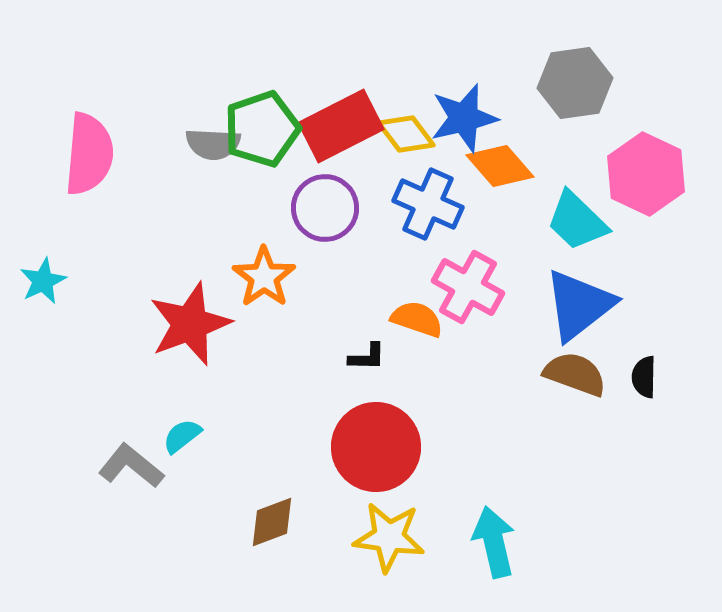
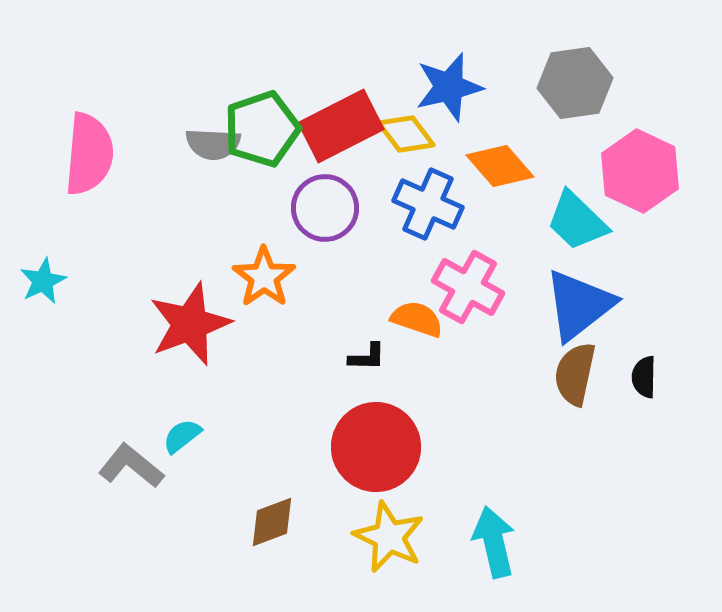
blue star: moved 15 px left, 31 px up
pink hexagon: moved 6 px left, 3 px up
brown semicircle: rotated 98 degrees counterclockwise
yellow star: rotated 18 degrees clockwise
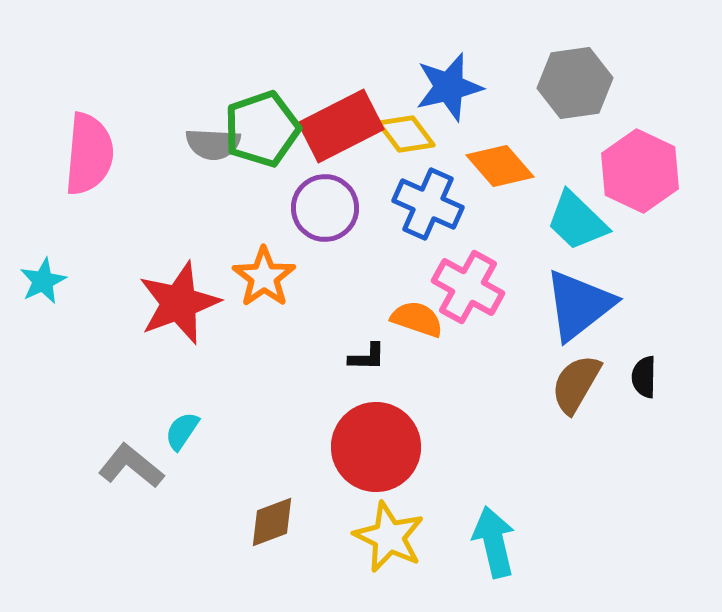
red star: moved 11 px left, 21 px up
brown semicircle: moved 1 px right, 10 px down; rotated 18 degrees clockwise
cyan semicircle: moved 5 px up; rotated 18 degrees counterclockwise
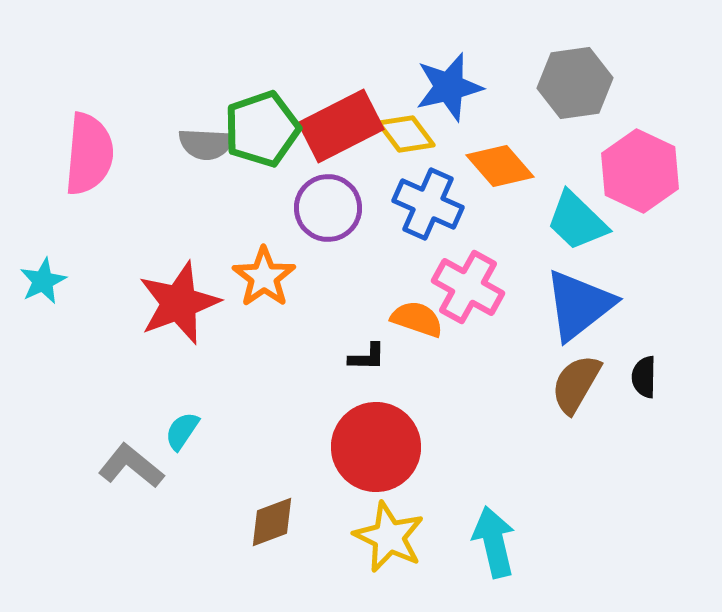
gray semicircle: moved 7 px left
purple circle: moved 3 px right
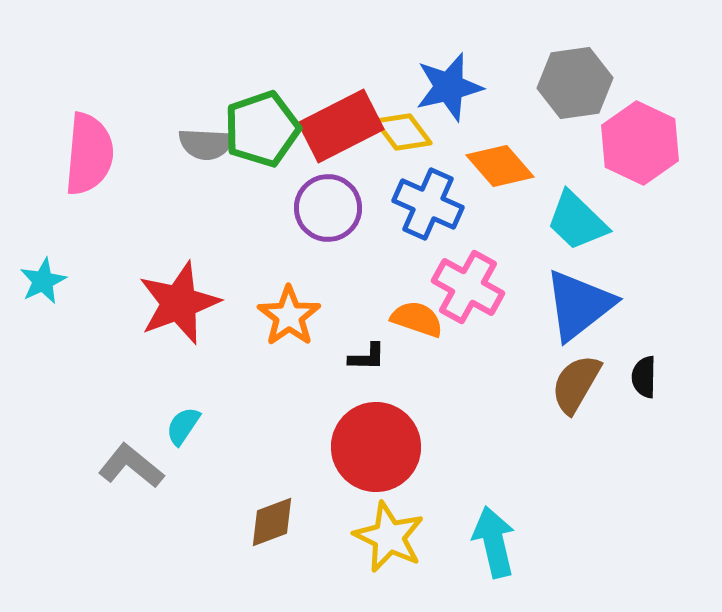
yellow diamond: moved 3 px left, 2 px up
pink hexagon: moved 28 px up
orange star: moved 25 px right, 39 px down
cyan semicircle: moved 1 px right, 5 px up
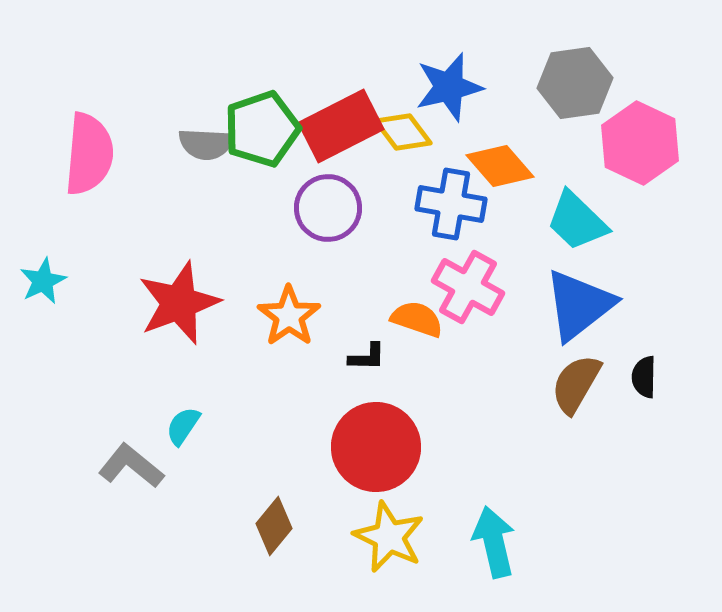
blue cross: moved 23 px right; rotated 14 degrees counterclockwise
brown diamond: moved 2 px right, 4 px down; rotated 30 degrees counterclockwise
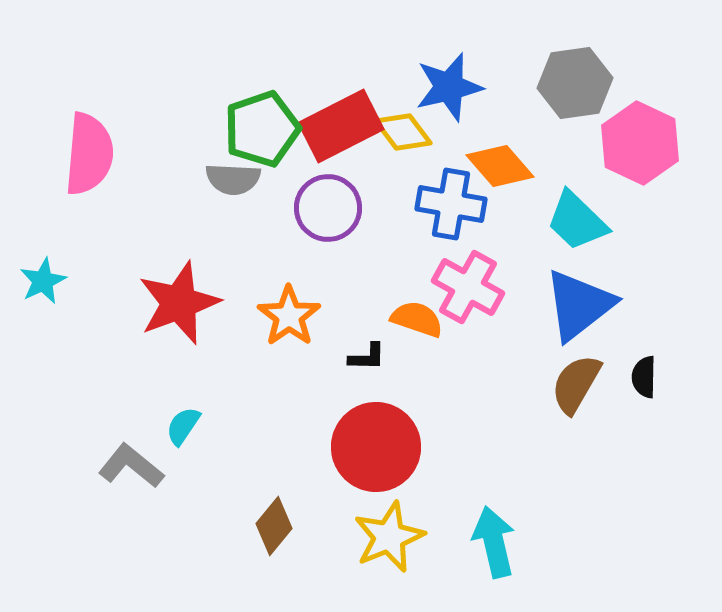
gray semicircle: moved 27 px right, 35 px down
yellow star: rotated 24 degrees clockwise
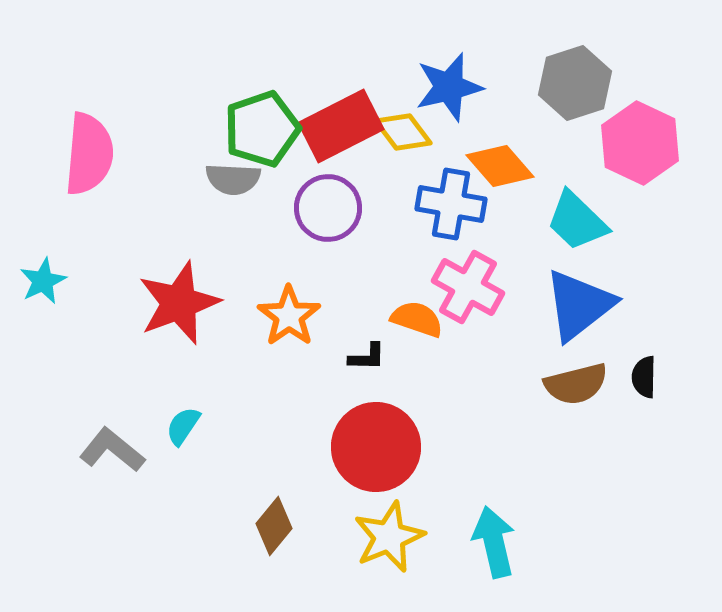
gray hexagon: rotated 10 degrees counterclockwise
brown semicircle: rotated 134 degrees counterclockwise
gray L-shape: moved 19 px left, 16 px up
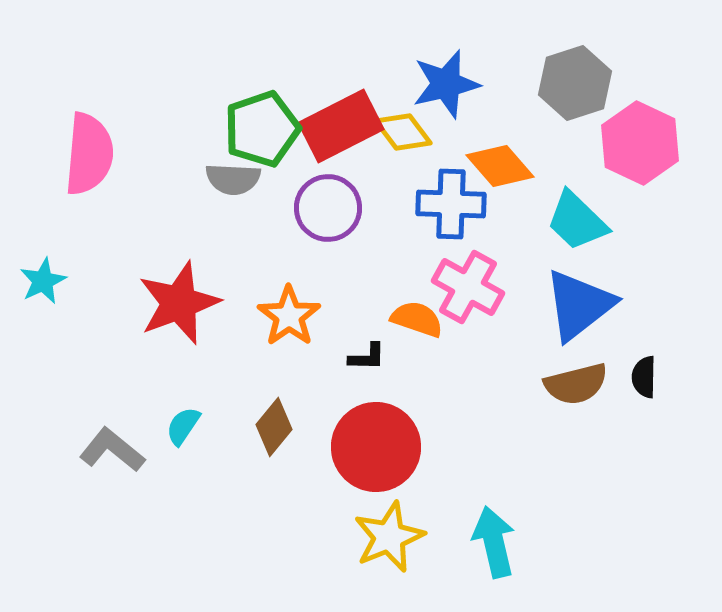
blue star: moved 3 px left, 3 px up
blue cross: rotated 8 degrees counterclockwise
brown diamond: moved 99 px up
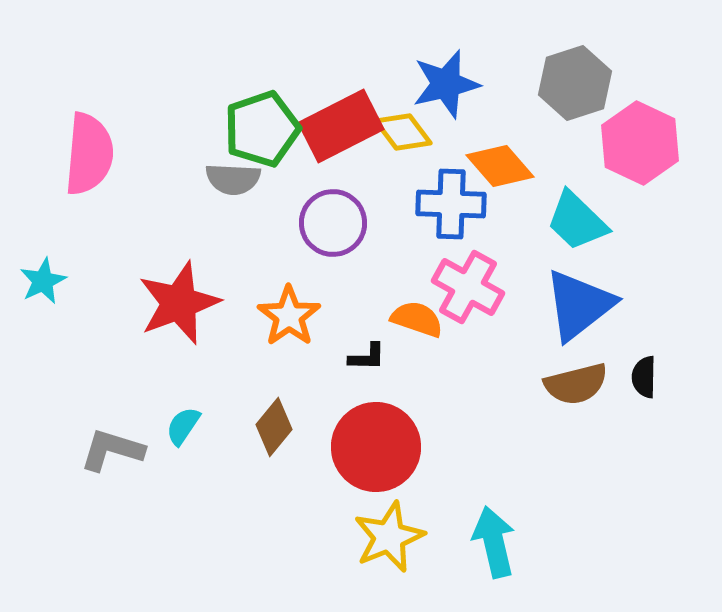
purple circle: moved 5 px right, 15 px down
gray L-shape: rotated 22 degrees counterclockwise
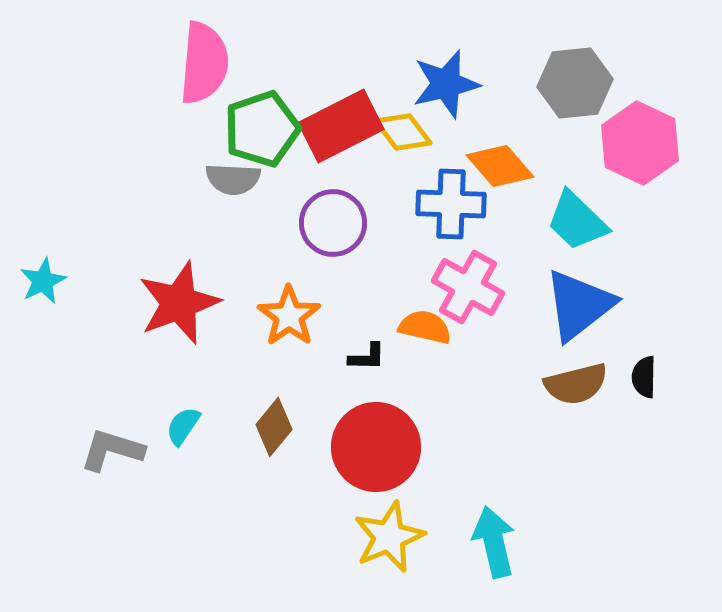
gray hexagon: rotated 12 degrees clockwise
pink semicircle: moved 115 px right, 91 px up
orange semicircle: moved 8 px right, 8 px down; rotated 6 degrees counterclockwise
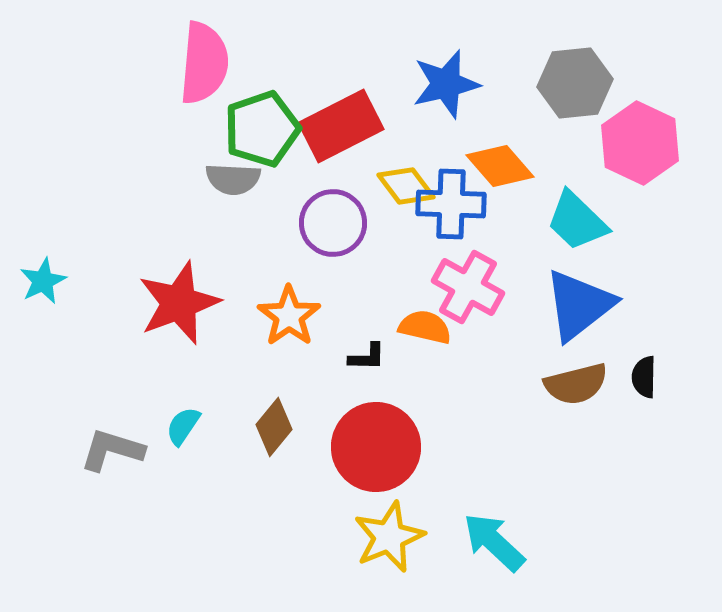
yellow diamond: moved 3 px right, 54 px down
cyan arrow: rotated 34 degrees counterclockwise
